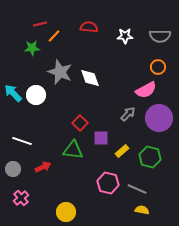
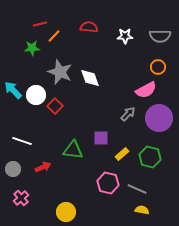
cyan arrow: moved 3 px up
red square: moved 25 px left, 17 px up
yellow rectangle: moved 3 px down
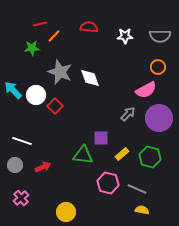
green triangle: moved 10 px right, 5 px down
gray circle: moved 2 px right, 4 px up
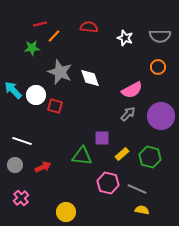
white star: moved 2 px down; rotated 21 degrees clockwise
pink semicircle: moved 14 px left
red square: rotated 28 degrees counterclockwise
purple circle: moved 2 px right, 2 px up
purple square: moved 1 px right
green triangle: moved 1 px left, 1 px down
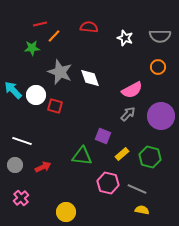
purple square: moved 1 px right, 2 px up; rotated 21 degrees clockwise
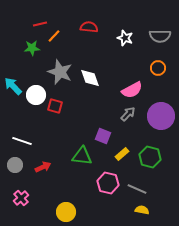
orange circle: moved 1 px down
cyan arrow: moved 4 px up
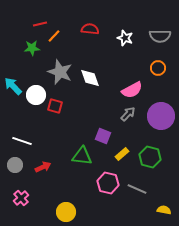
red semicircle: moved 1 px right, 2 px down
yellow semicircle: moved 22 px right
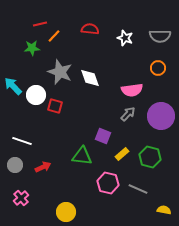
pink semicircle: rotated 20 degrees clockwise
gray line: moved 1 px right
